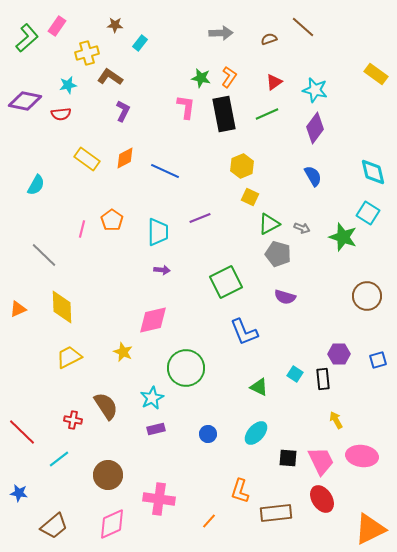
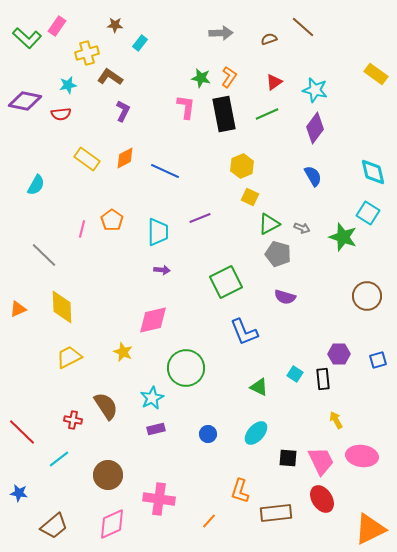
green L-shape at (27, 38): rotated 84 degrees clockwise
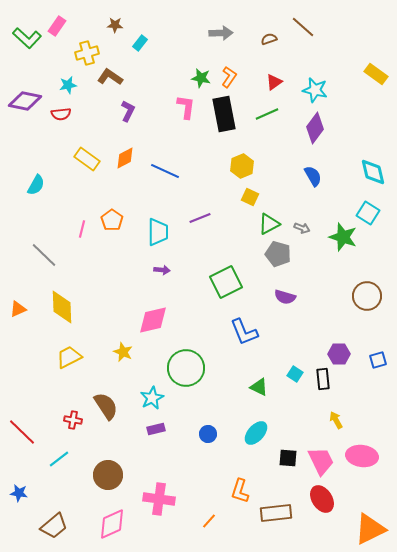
purple L-shape at (123, 111): moved 5 px right
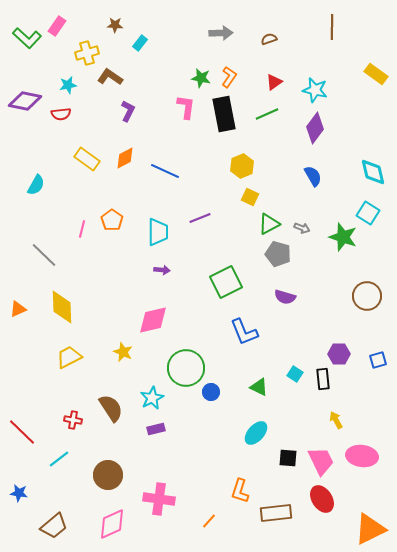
brown line at (303, 27): moved 29 px right; rotated 50 degrees clockwise
brown semicircle at (106, 406): moved 5 px right, 2 px down
blue circle at (208, 434): moved 3 px right, 42 px up
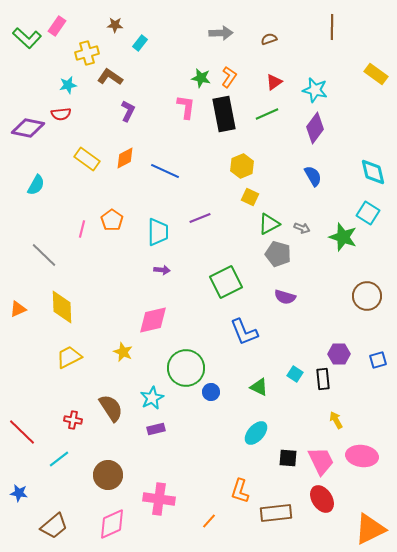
purple diamond at (25, 101): moved 3 px right, 27 px down
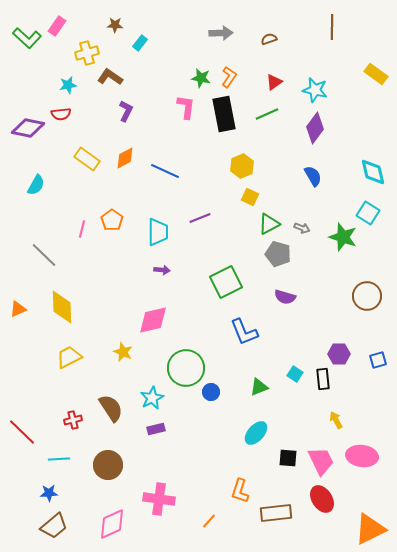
purple L-shape at (128, 111): moved 2 px left
green triangle at (259, 387): rotated 48 degrees counterclockwise
red cross at (73, 420): rotated 24 degrees counterclockwise
cyan line at (59, 459): rotated 35 degrees clockwise
brown circle at (108, 475): moved 10 px up
blue star at (19, 493): moved 30 px right; rotated 12 degrees counterclockwise
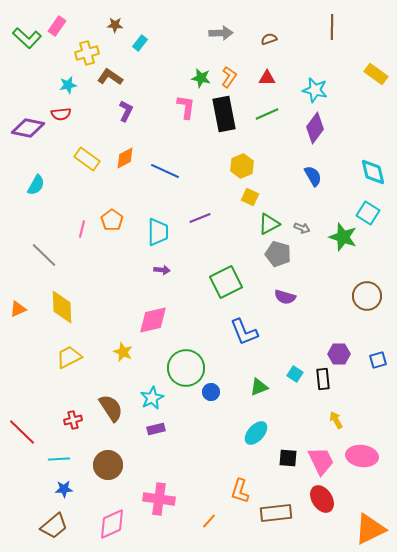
red triangle at (274, 82): moved 7 px left, 4 px up; rotated 36 degrees clockwise
blue star at (49, 493): moved 15 px right, 4 px up
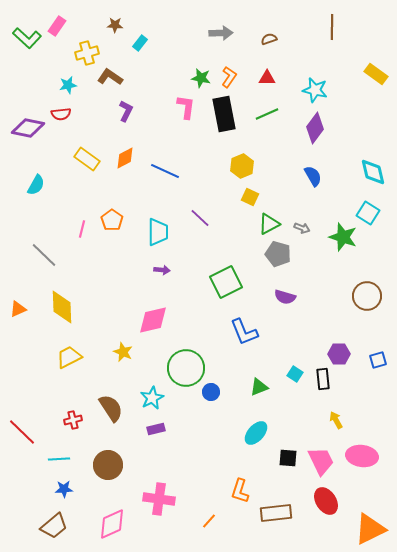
purple line at (200, 218): rotated 65 degrees clockwise
red ellipse at (322, 499): moved 4 px right, 2 px down
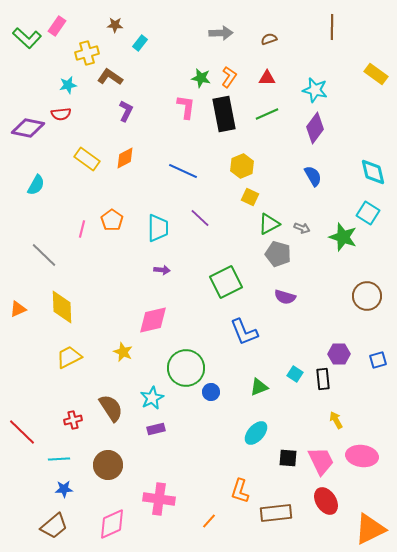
blue line at (165, 171): moved 18 px right
cyan trapezoid at (158, 232): moved 4 px up
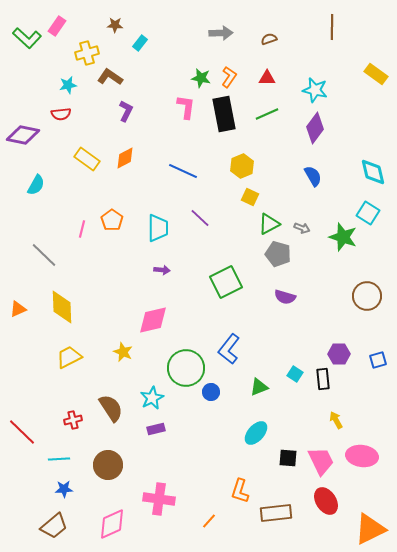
purple diamond at (28, 128): moved 5 px left, 7 px down
blue L-shape at (244, 332): moved 15 px left, 17 px down; rotated 60 degrees clockwise
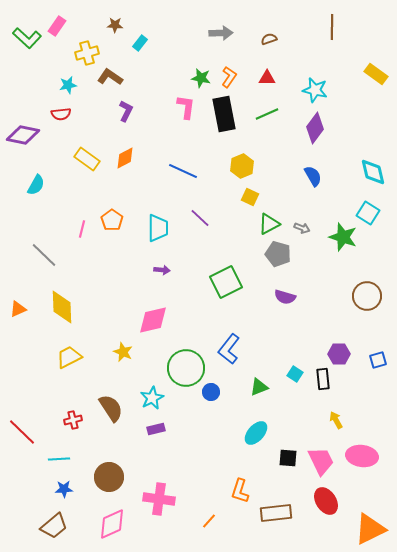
brown circle at (108, 465): moved 1 px right, 12 px down
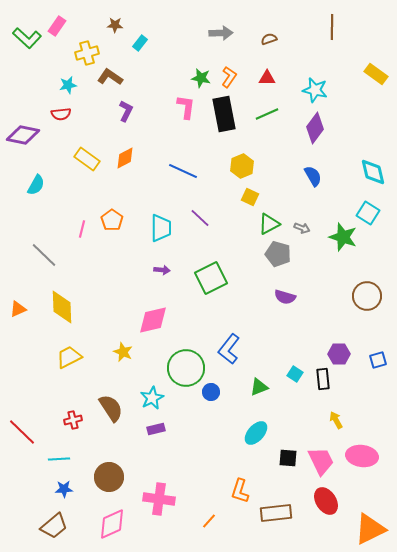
cyan trapezoid at (158, 228): moved 3 px right
green square at (226, 282): moved 15 px left, 4 px up
